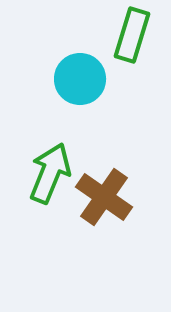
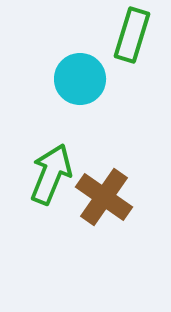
green arrow: moved 1 px right, 1 px down
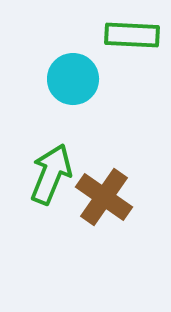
green rectangle: rotated 76 degrees clockwise
cyan circle: moved 7 px left
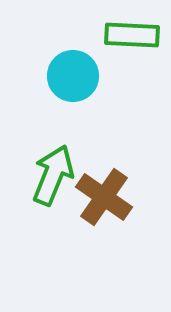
cyan circle: moved 3 px up
green arrow: moved 2 px right, 1 px down
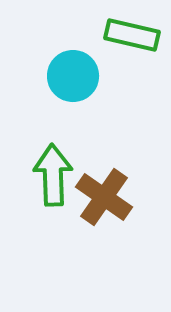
green rectangle: rotated 10 degrees clockwise
green arrow: rotated 24 degrees counterclockwise
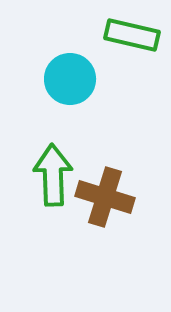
cyan circle: moved 3 px left, 3 px down
brown cross: moved 1 px right; rotated 18 degrees counterclockwise
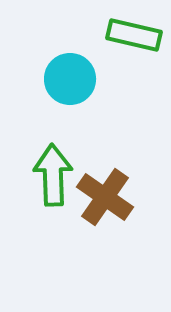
green rectangle: moved 2 px right
brown cross: rotated 18 degrees clockwise
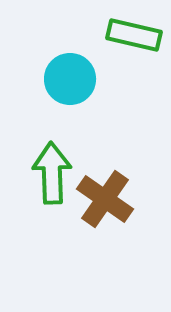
green arrow: moved 1 px left, 2 px up
brown cross: moved 2 px down
